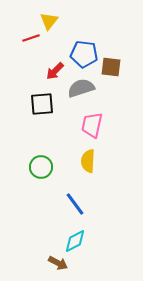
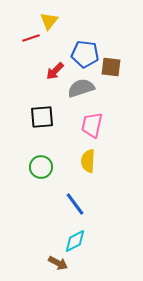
blue pentagon: moved 1 px right
black square: moved 13 px down
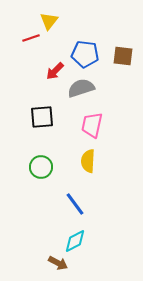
brown square: moved 12 px right, 11 px up
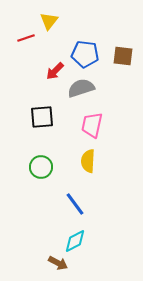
red line: moved 5 px left
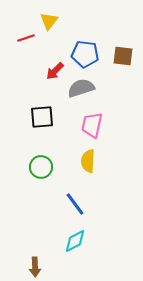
brown arrow: moved 23 px left, 4 px down; rotated 60 degrees clockwise
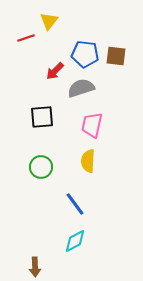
brown square: moved 7 px left
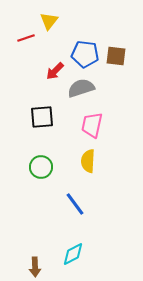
cyan diamond: moved 2 px left, 13 px down
